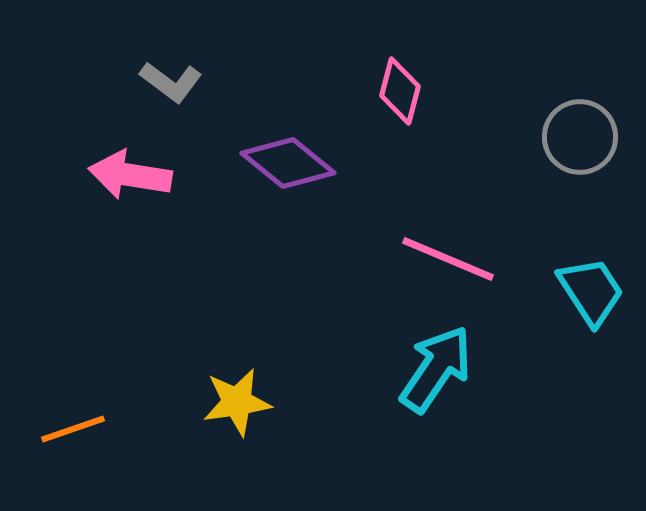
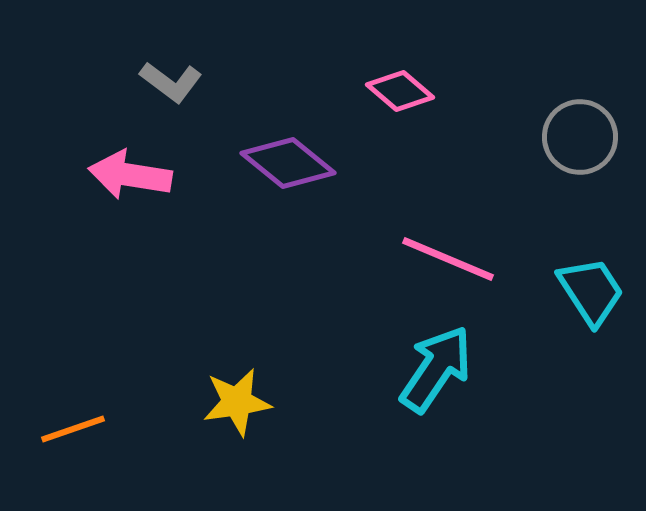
pink diamond: rotated 64 degrees counterclockwise
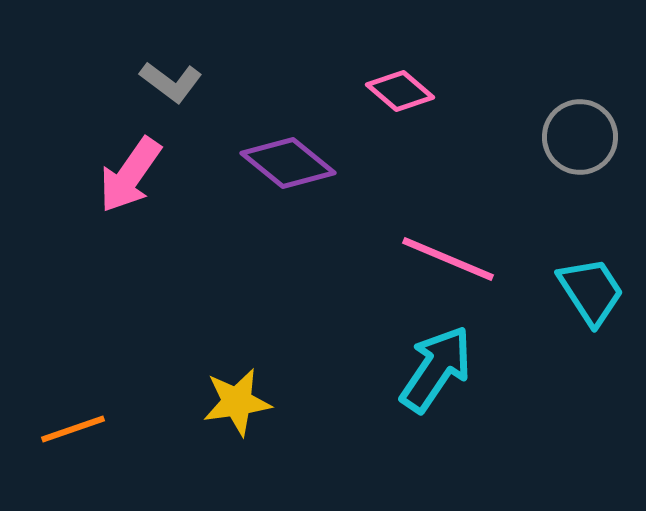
pink arrow: rotated 64 degrees counterclockwise
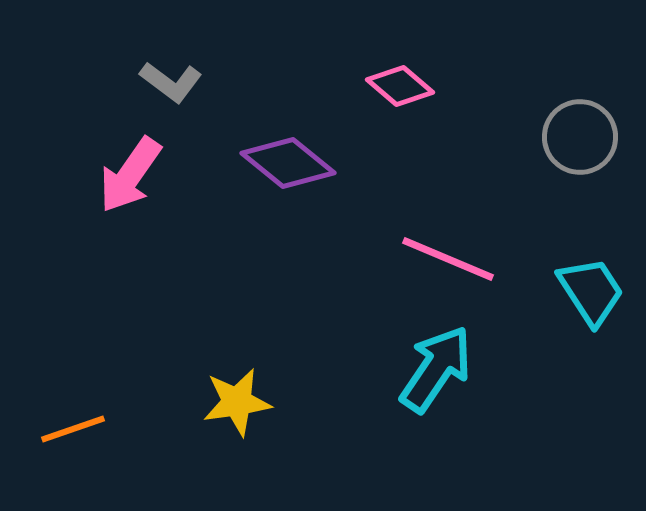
pink diamond: moved 5 px up
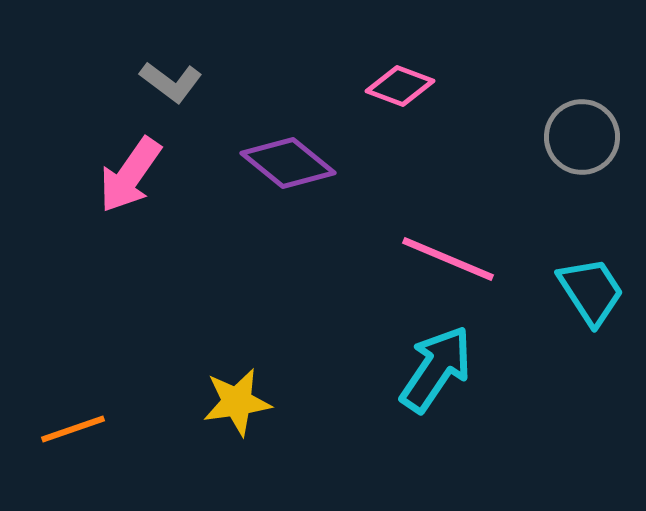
pink diamond: rotated 20 degrees counterclockwise
gray circle: moved 2 px right
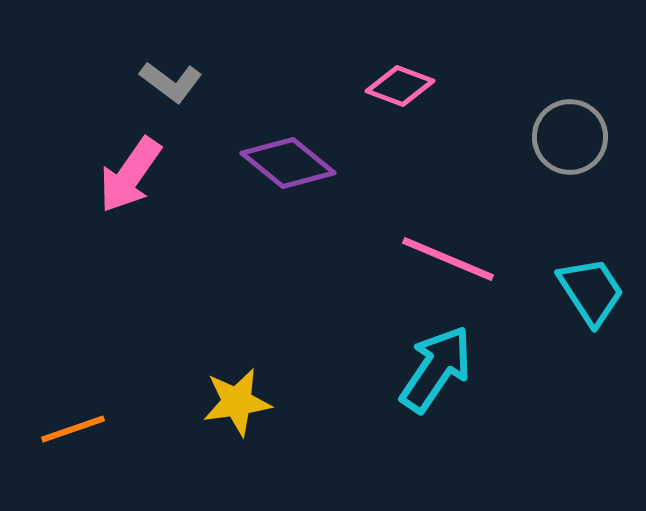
gray circle: moved 12 px left
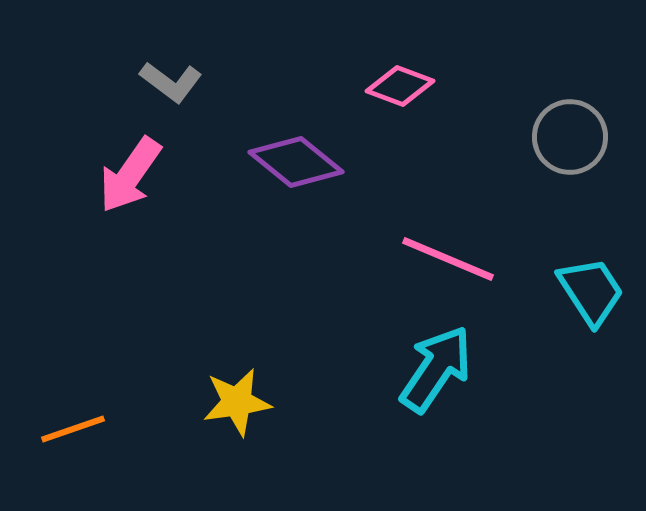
purple diamond: moved 8 px right, 1 px up
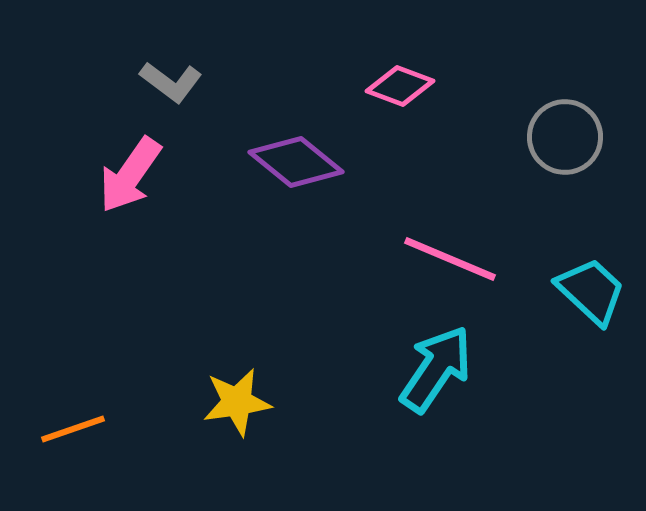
gray circle: moved 5 px left
pink line: moved 2 px right
cyan trapezoid: rotated 14 degrees counterclockwise
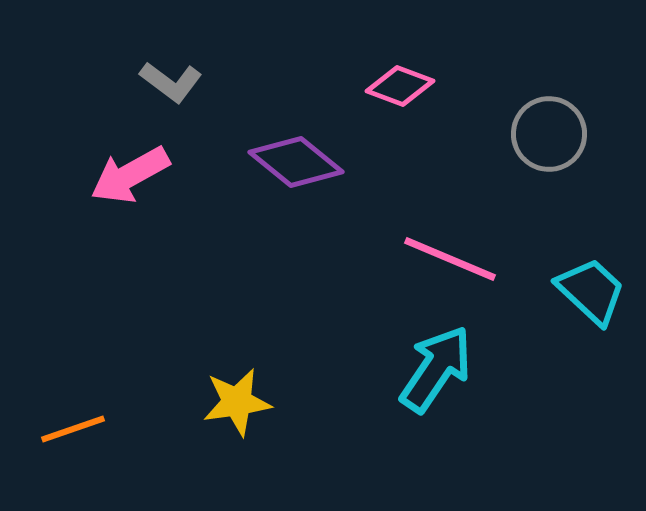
gray circle: moved 16 px left, 3 px up
pink arrow: rotated 26 degrees clockwise
